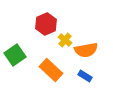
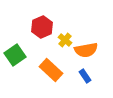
red hexagon: moved 4 px left, 3 px down
blue rectangle: rotated 24 degrees clockwise
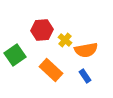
red hexagon: moved 3 px down; rotated 20 degrees clockwise
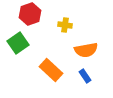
red hexagon: moved 12 px left, 16 px up; rotated 15 degrees counterclockwise
yellow cross: moved 15 px up; rotated 32 degrees counterclockwise
green square: moved 3 px right, 12 px up
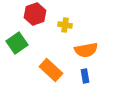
red hexagon: moved 5 px right
green square: moved 1 px left
blue rectangle: rotated 24 degrees clockwise
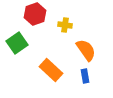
orange semicircle: rotated 115 degrees counterclockwise
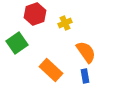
yellow cross: moved 2 px up; rotated 32 degrees counterclockwise
orange semicircle: moved 2 px down
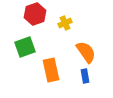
green square: moved 8 px right, 4 px down; rotated 15 degrees clockwise
orange rectangle: rotated 35 degrees clockwise
